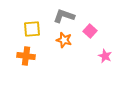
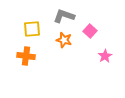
pink star: rotated 16 degrees clockwise
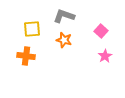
pink square: moved 11 px right
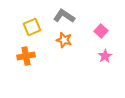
gray L-shape: rotated 15 degrees clockwise
yellow square: moved 2 px up; rotated 18 degrees counterclockwise
orange cross: rotated 18 degrees counterclockwise
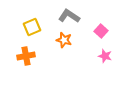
gray L-shape: moved 5 px right
pink star: rotated 24 degrees counterclockwise
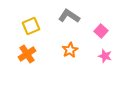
yellow square: moved 1 px left, 1 px up
orange star: moved 6 px right, 10 px down; rotated 28 degrees clockwise
orange cross: moved 1 px right, 2 px up; rotated 24 degrees counterclockwise
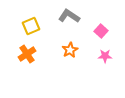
pink star: rotated 16 degrees counterclockwise
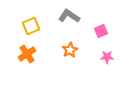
pink square: rotated 24 degrees clockwise
pink star: moved 2 px right, 1 px down
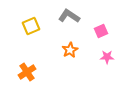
orange cross: moved 18 px down
